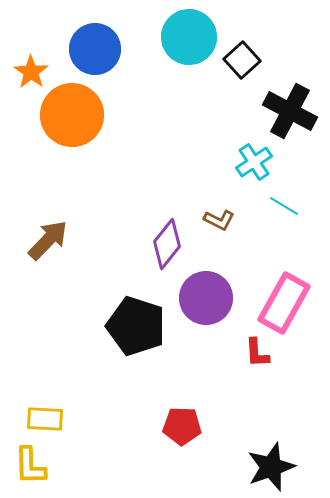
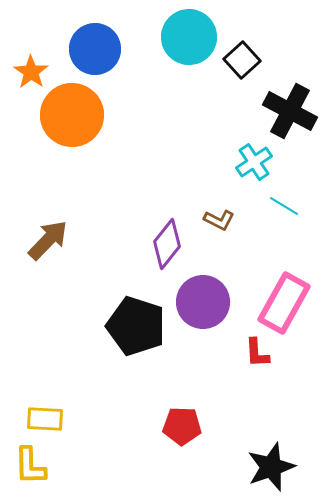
purple circle: moved 3 px left, 4 px down
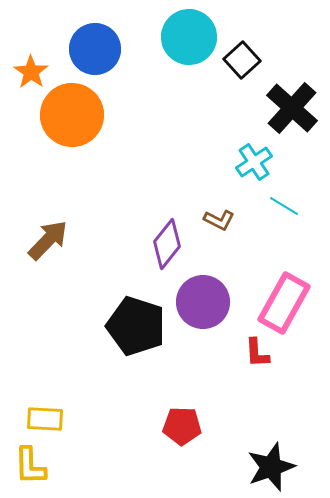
black cross: moved 2 px right, 3 px up; rotated 14 degrees clockwise
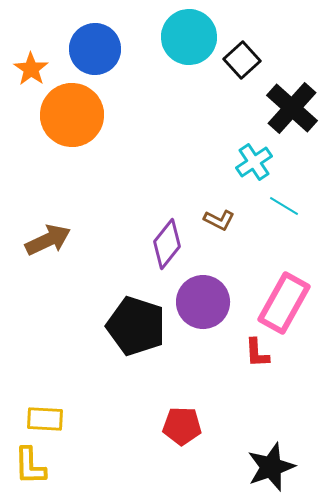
orange star: moved 3 px up
brown arrow: rotated 21 degrees clockwise
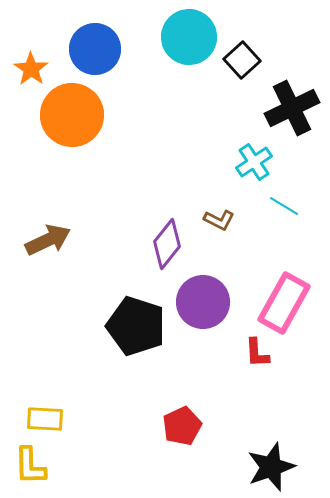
black cross: rotated 22 degrees clockwise
red pentagon: rotated 27 degrees counterclockwise
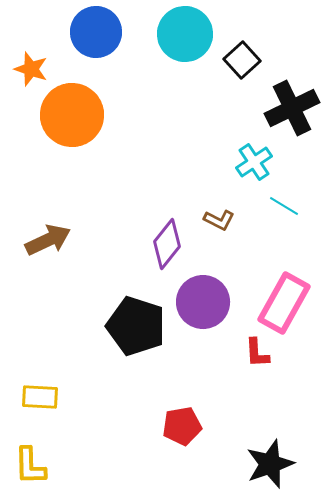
cyan circle: moved 4 px left, 3 px up
blue circle: moved 1 px right, 17 px up
orange star: rotated 16 degrees counterclockwise
yellow rectangle: moved 5 px left, 22 px up
red pentagon: rotated 15 degrees clockwise
black star: moved 1 px left, 3 px up
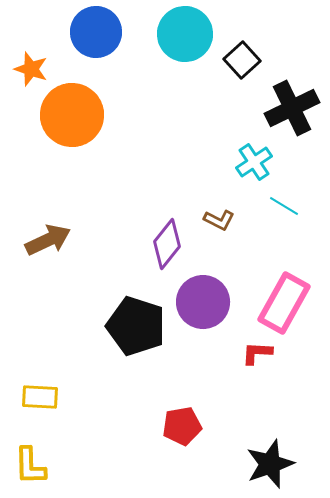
red L-shape: rotated 96 degrees clockwise
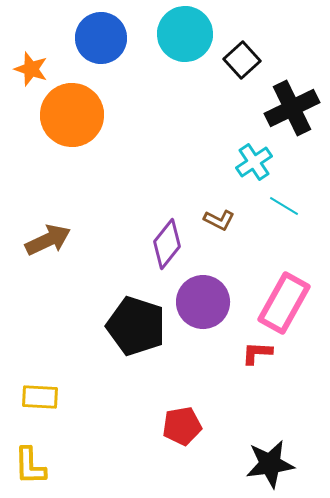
blue circle: moved 5 px right, 6 px down
black star: rotated 12 degrees clockwise
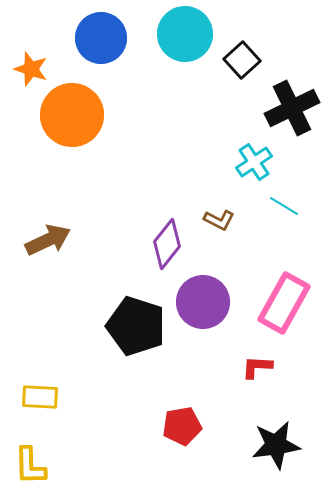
red L-shape: moved 14 px down
black star: moved 6 px right, 19 px up
